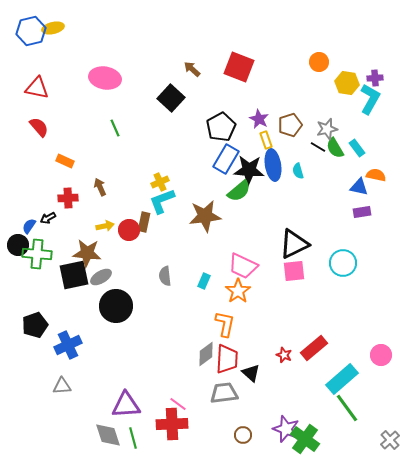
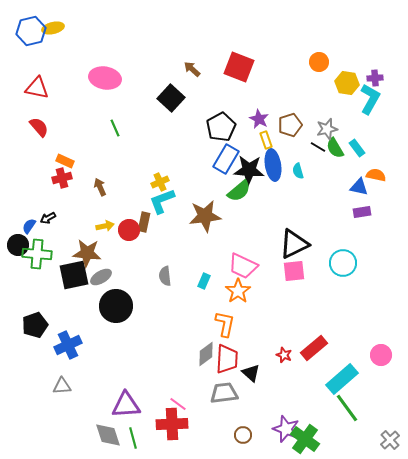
red cross at (68, 198): moved 6 px left, 20 px up; rotated 12 degrees counterclockwise
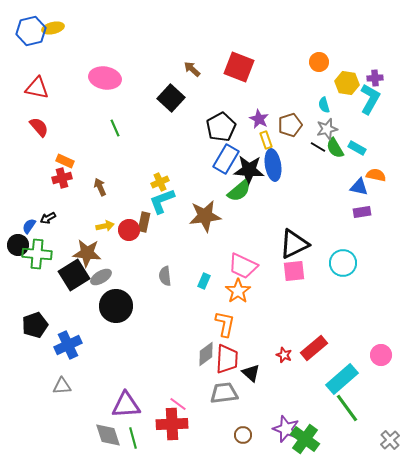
cyan rectangle at (357, 148): rotated 24 degrees counterclockwise
cyan semicircle at (298, 171): moved 26 px right, 66 px up
black square at (74, 275): rotated 20 degrees counterclockwise
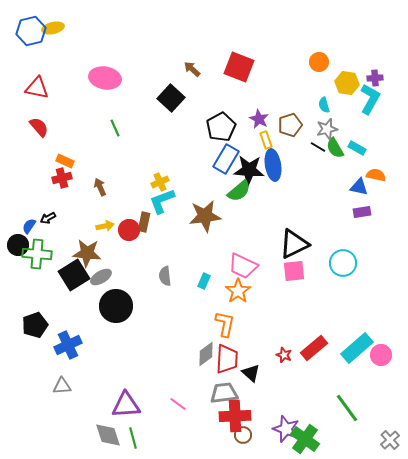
cyan rectangle at (342, 379): moved 15 px right, 31 px up
red cross at (172, 424): moved 63 px right, 8 px up
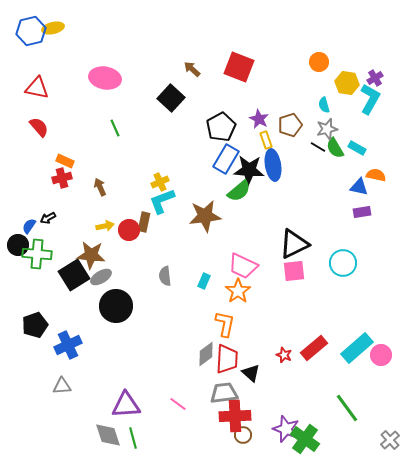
purple cross at (375, 78): rotated 28 degrees counterclockwise
brown star at (87, 253): moved 4 px right, 2 px down
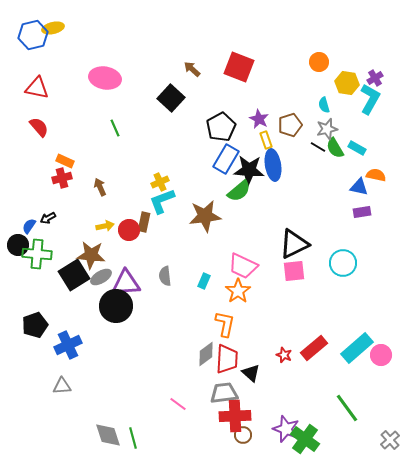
blue hexagon at (31, 31): moved 2 px right, 4 px down
purple triangle at (126, 405): moved 122 px up
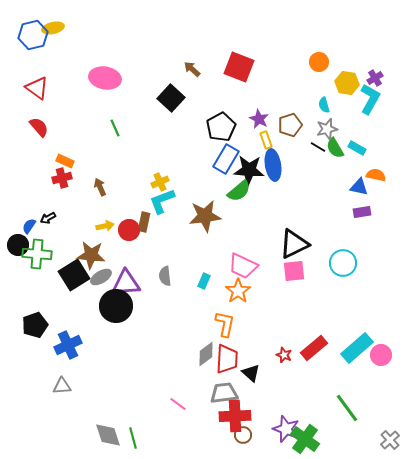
red triangle at (37, 88): rotated 25 degrees clockwise
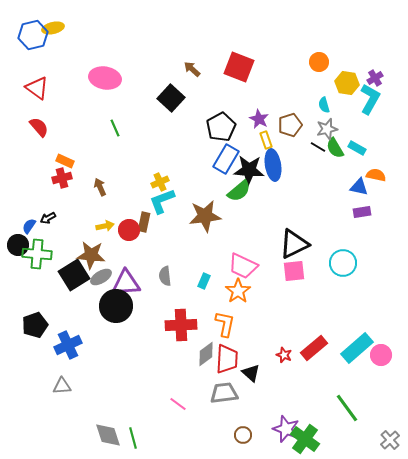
red cross at (235, 416): moved 54 px left, 91 px up
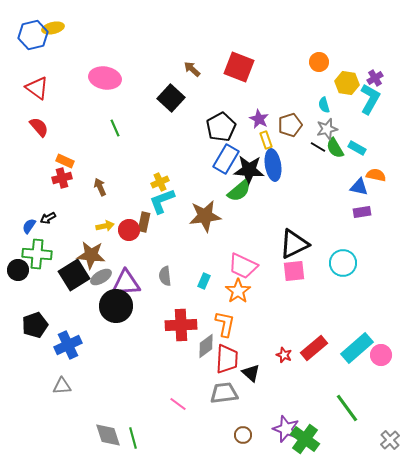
black circle at (18, 245): moved 25 px down
gray diamond at (206, 354): moved 8 px up
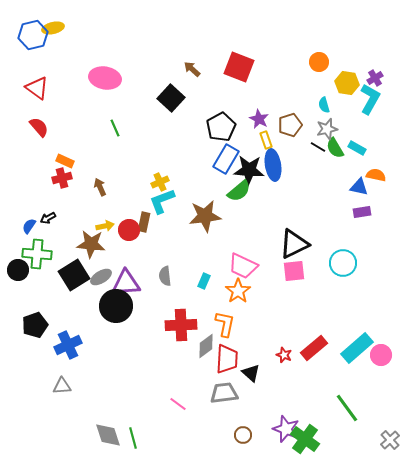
brown star at (91, 255): moved 11 px up
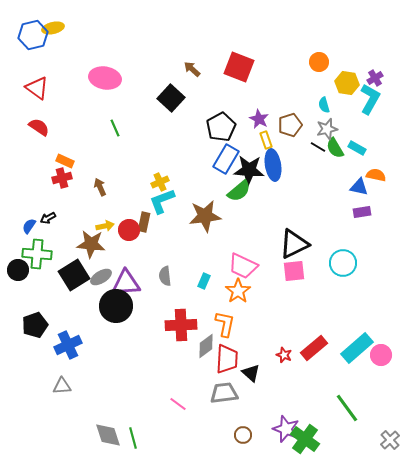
red semicircle at (39, 127): rotated 15 degrees counterclockwise
